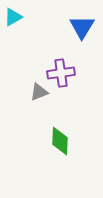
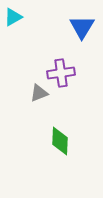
gray triangle: moved 1 px down
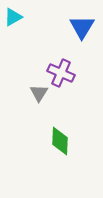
purple cross: rotated 32 degrees clockwise
gray triangle: rotated 36 degrees counterclockwise
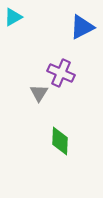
blue triangle: rotated 32 degrees clockwise
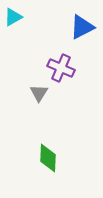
purple cross: moved 5 px up
green diamond: moved 12 px left, 17 px down
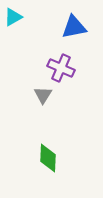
blue triangle: moved 8 px left; rotated 16 degrees clockwise
gray triangle: moved 4 px right, 2 px down
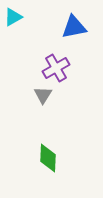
purple cross: moved 5 px left; rotated 36 degrees clockwise
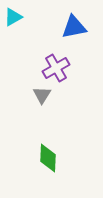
gray triangle: moved 1 px left
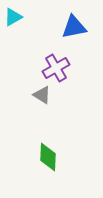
gray triangle: rotated 30 degrees counterclockwise
green diamond: moved 1 px up
